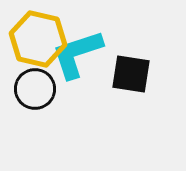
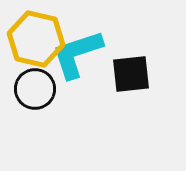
yellow hexagon: moved 2 px left
black square: rotated 15 degrees counterclockwise
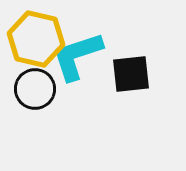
cyan L-shape: moved 2 px down
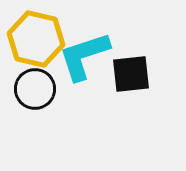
cyan L-shape: moved 7 px right
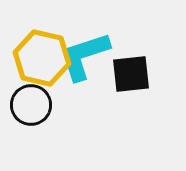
yellow hexagon: moved 6 px right, 19 px down
black circle: moved 4 px left, 16 px down
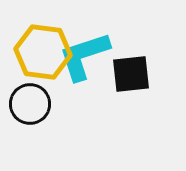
yellow hexagon: moved 1 px right, 6 px up; rotated 6 degrees counterclockwise
black circle: moved 1 px left, 1 px up
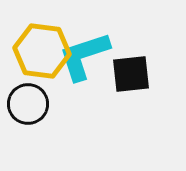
yellow hexagon: moved 1 px left, 1 px up
black circle: moved 2 px left
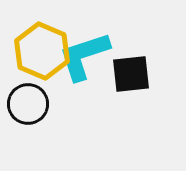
yellow hexagon: rotated 16 degrees clockwise
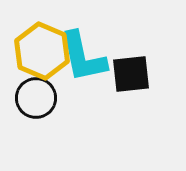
cyan L-shape: moved 1 px left, 1 px down; rotated 84 degrees counterclockwise
black circle: moved 8 px right, 6 px up
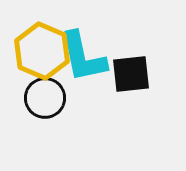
black circle: moved 9 px right
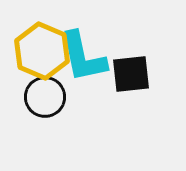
black circle: moved 1 px up
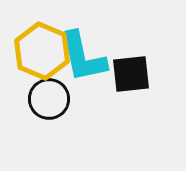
black circle: moved 4 px right, 2 px down
